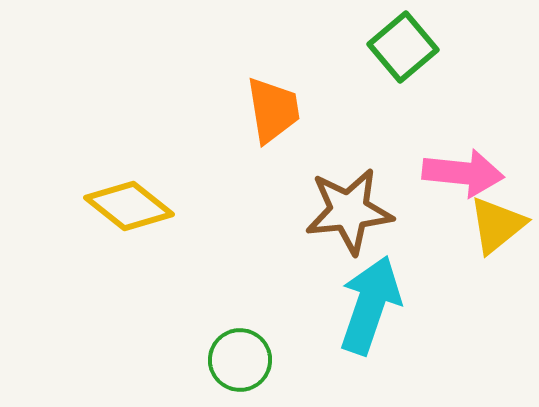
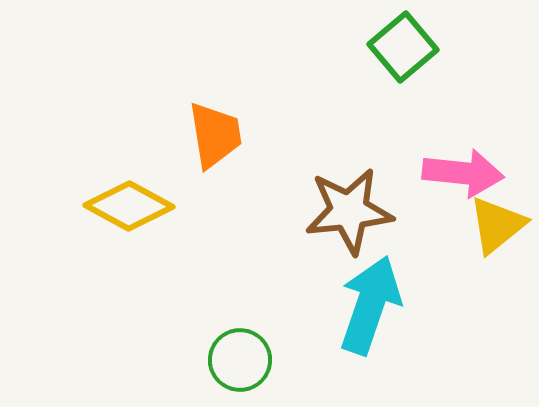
orange trapezoid: moved 58 px left, 25 px down
yellow diamond: rotated 10 degrees counterclockwise
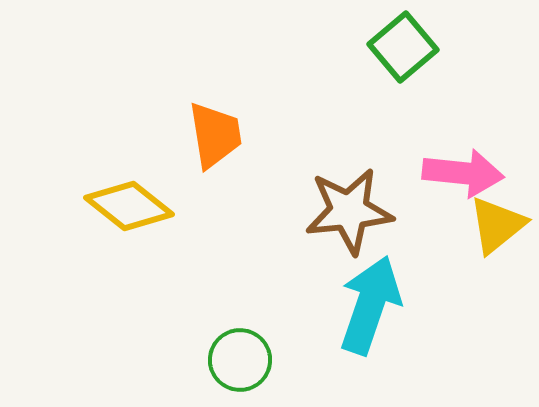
yellow diamond: rotated 10 degrees clockwise
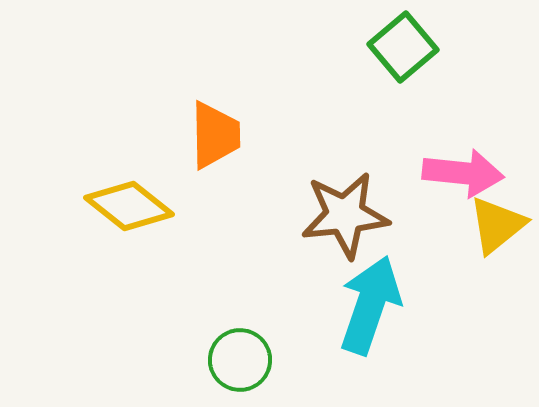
orange trapezoid: rotated 8 degrees clockwise
brown star: moved 4 px left, 4 px down
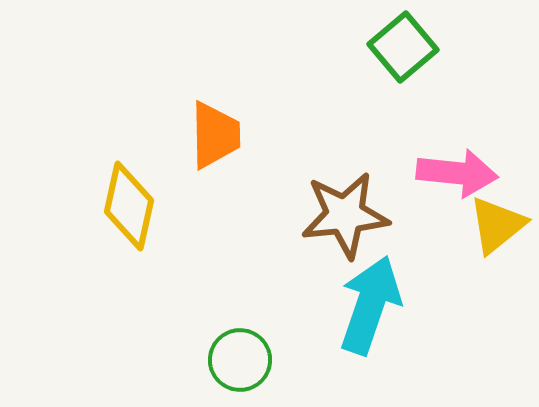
pink arrow: moved 6 px left
yellow diamond: rotated 64 degrees clockwise
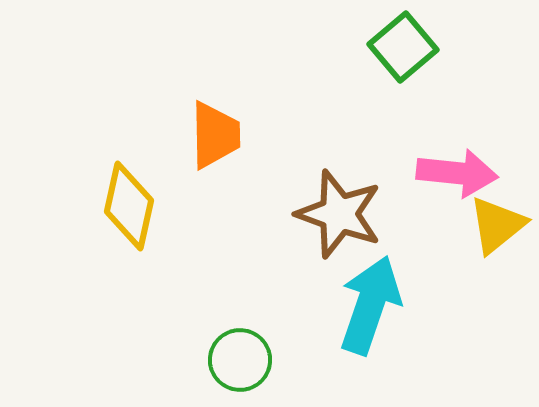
brown star: moved 6 px left, 1 px up; rotated 26 degrees clockwise
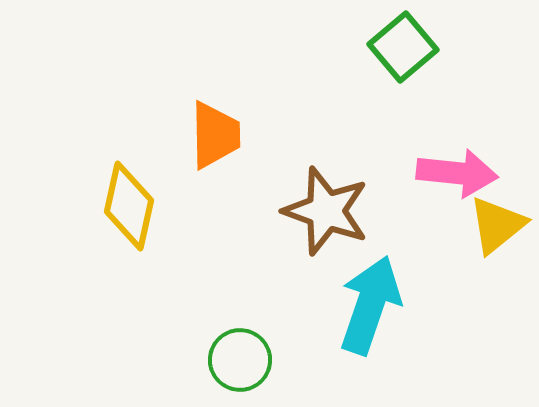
brown star: moved 13 px left, 3 px up
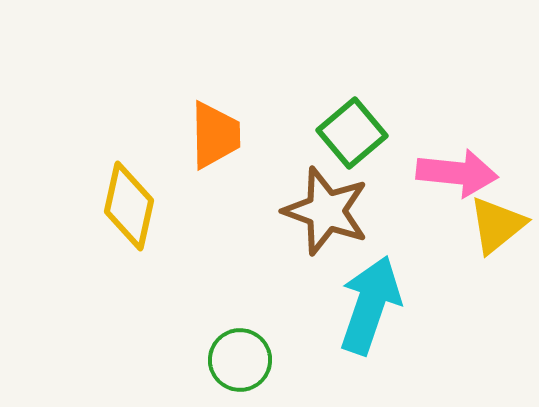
green square: moved 51 px left, 86 px down
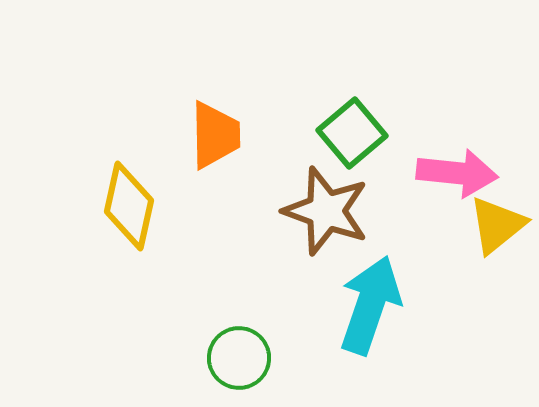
green circle: moved 1 px left, 2 px up
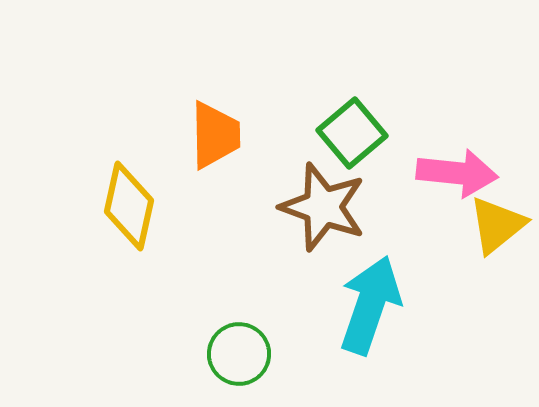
brown star: moved 3 px left, 4 px up
green circle: moved 4 px up
